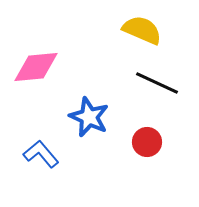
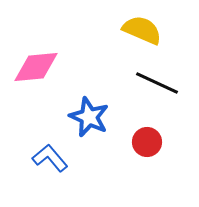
blue L-shape: moved 9 px right, 4 px down
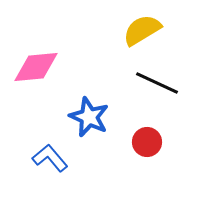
yellow semicircle: rotated 54 degrees counterclockwise
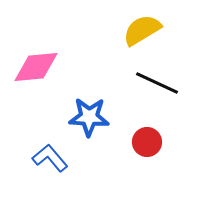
blue star: rotated 21 degrees counterclockwise
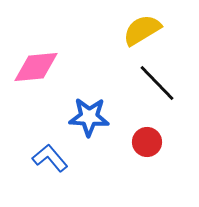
black line: rotated 21 degrees clockwise
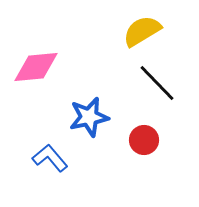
yellow semicircle: moved 1 px down
blue star: rotated 15 degrees counterclockwise
red circle: moved 3 px left, 2 px up
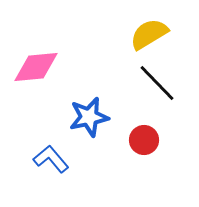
yellow semicircle: moved 7 px right, 3 px down
blue L-shape: moved 1 px right, 1 px down
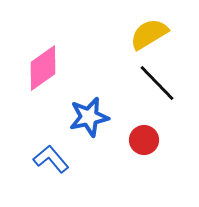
pink diamond: moved 7 px right, 1 px down; rotated 30 degrees counterclockwise
